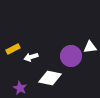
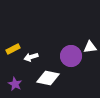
white diamond: moved 2 px left
purple star: moved 5 px left, 4 px up
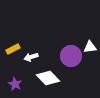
white diamond: rotated 35 degrees clockwise
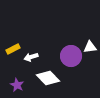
purple star: moved 2 px right, 1 px down
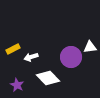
purple circle: moved 1 px down
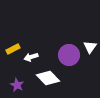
white triangle: rotated 48 degrees counterclockwise
purple circle: moved 2 px left, 2 px up
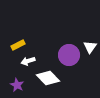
yellow rectangle: moved 5 px right, 4 px up
white arrow: moved 3 px left, 4 px down
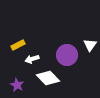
white triangle: moved 2 px up
purple circle: moved 2 px left
white arrow: moved 4 px right, 2 px up
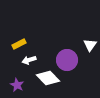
yellow rectangle: moved 1 px right, 1 px up
purple circle: moved 5 px down
white arrow: moved 3 px left, 1 px down
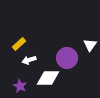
yellow rectangle: rotated 16 degrees counterclockwise
purple circle: moved 2 px up
white diamond: rotated 45 degrees counterclockwise
purple star: moved 3 px right, 1 px down
